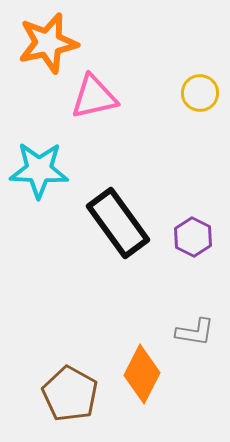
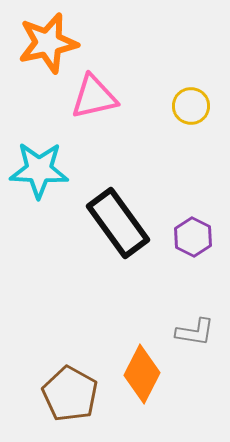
yellow circle: moved 9 px left, 13 px down
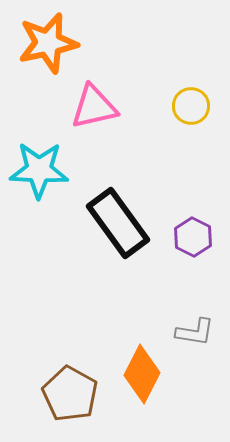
pink triangle: moved 10 px down
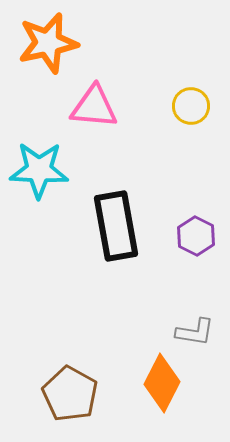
pink triangle: rotated 18 degrees clockwise
black rectangle: moved 2 px left, 3 px down; rotated 26 degrees clockwise
purple hexagon: moved 3 px right, 1 px up
orange diamond: moved 20 px right, 9 px down
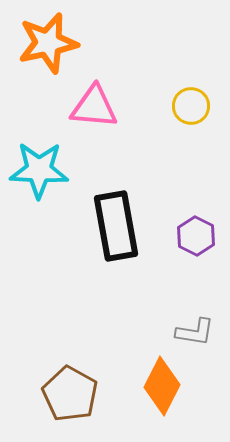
orange diamond: moved 3 px down
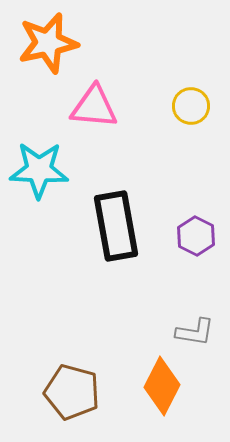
brown pentagon: moved 2 px right, 2 px up; rotated 14 degrees counterclockwise
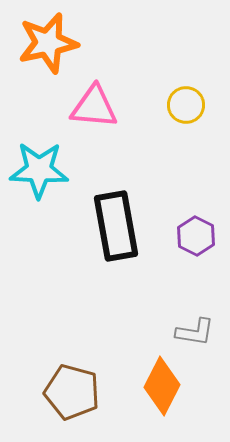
yellow circle: moved 5 px left, 1 px up
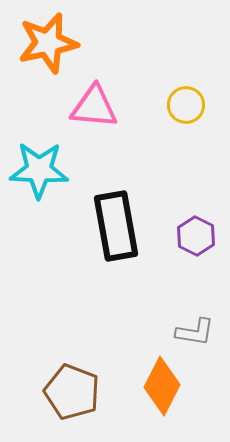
brown pentagon: rotated 6 degrees clockwise
